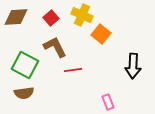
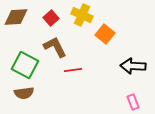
orange square: moved 4 px right
black arrow: rotated 90 degrees clockwise
pink rectangle: moved 25 px right
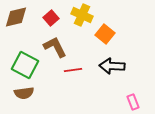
brown diamond: rotated 10 degrees counterclockwise
black arrow: moved 21 px left
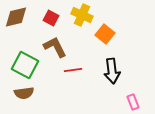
red square: rotated 21 degrees counterclockwise
black arrow: moved 5 px down; rotated 100 degrees counterclockwise
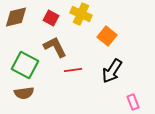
yellow cross: moved 1 px left, 1 px up
orange square: moved 2 px right, 2 px down
black arrow: rotated 40 degrees clockwise
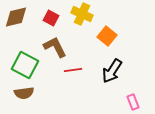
yellow cross: moved 1 px right
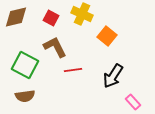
black arrow: moved 1 px right, 5 px down
brown semicircle: moved 1 px right, 3 px down
pink rectangle: rotated 21 degrees counterclockwise
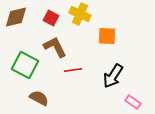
yellow cross: moved 2 px left
orange square: rotated 36 degrees counterclockwise
brown semicircle: moved 14 px right, 2 px down; rotated 144 degrees counterclockwise
pink rectangle: rotated 14 degrees counterclockwise
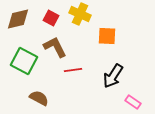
brown diamond: moved 2 px right, 2 px down
green square: moved 1 px left, 4 px up
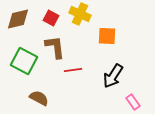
brown L-shape: rotated 20 degrees clockwise
pink rectangle: rotated 21 degrees clockwise
